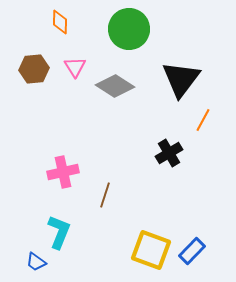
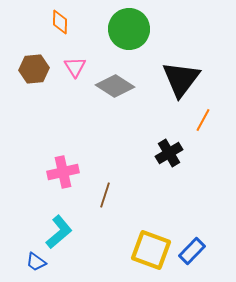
cyan L-shape: rotated 28 degrees clockwise
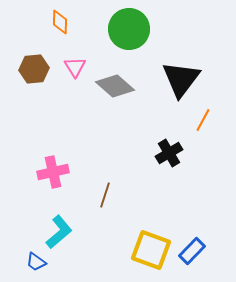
gray diamond: rotated 9 degrees clockwise
pink cross: moved 10 px left
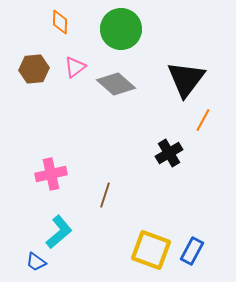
green circle: moved 8 px left
pink triangle: rotated 25 degrees clockwise
black triangle: moved 5 px right
gray diamond: moved 1 px right, 2 px up
pink cross: moved 2 px left, 2 px down
blue rectangle: rotated 16 degrees counterclockwise
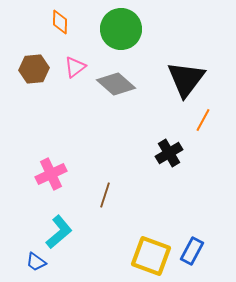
pink cross: rotated 12 degrees counterclockwise
yellow square: moved 6 px down
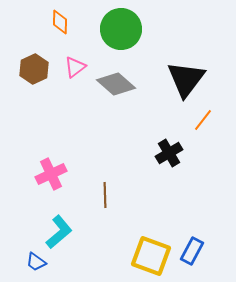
brown hexagon: rotated 20 degrees counterclockwise
orange line: rotated 10 degrees clockwise
brown line: rotated 20 degrees counterclockwise
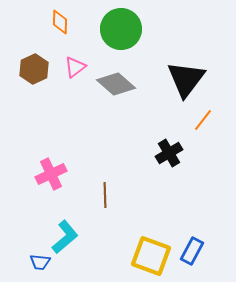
cyan L-shape: moved 6 px right, 5 px down
blue trapezoid: moved 4 px right; rotated 30 degrees counterclockwise
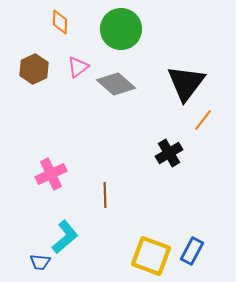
pink triangle: moved 3 px right
black triangle: moved 4 px down
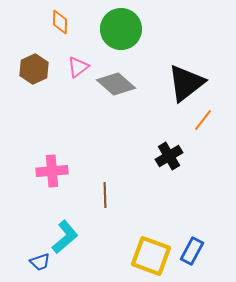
black triangle: rotated 15 degrees clockwise
black cross: moved 3 px down
pink cross: moved 1 px right, 3 px up; rotated 20 degrees clockwise
blue trapezoid: rotated 25 degrees counterclockwise
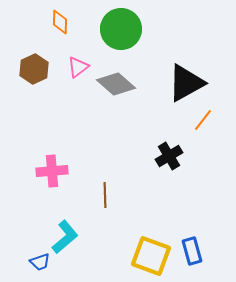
black triangle: rotated 9 degrees clockwise
blue rectangle: rotated 44 degrees counterclockwise
